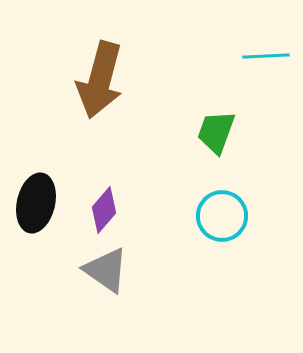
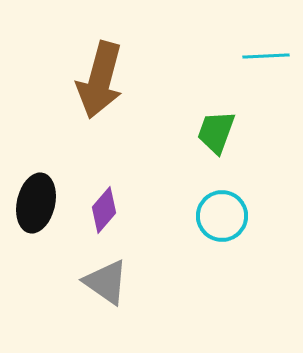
gray triangle: moved 12 px down
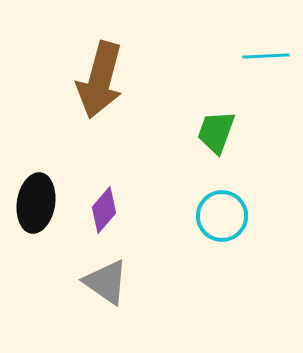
black ellipse: rotated 4 degrees counterclockwise
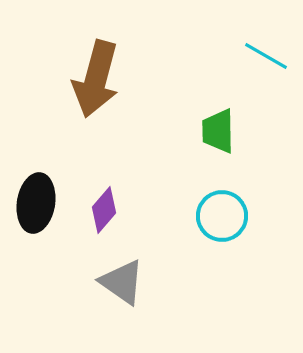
cyan line: rotated 33 degrees clockwise
brown arrow: moved 4 px left, 1 px up
green trapezoid: moved 2 px right, 1 px up; rotated 21 degrees counterclockwise
gray triangle: moved 16 px right
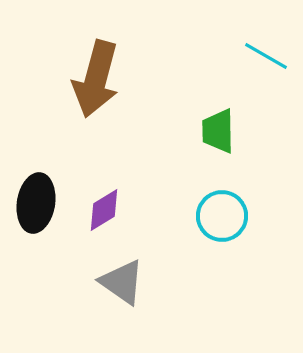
purple diamond: rotated 18 degrees clockwise
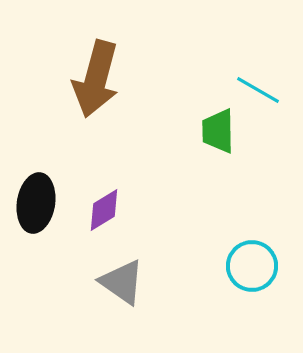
cyan line: moved 8 px left, 34 px down
cyan circle: moved 30 px right, 50 px down
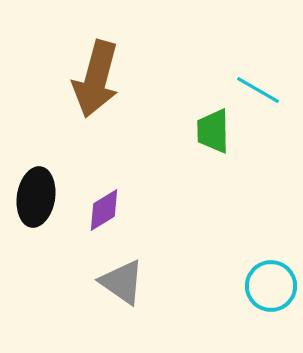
green trapezoid: moved 5 px left
black ellipse: moved 6 px up
cyan circle: moved 19 px right, 20 px down
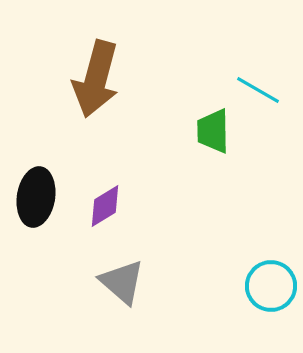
purple diamond: moved 1 px right, 4 px up
gray triangle: rotated 6 degrees clockwise
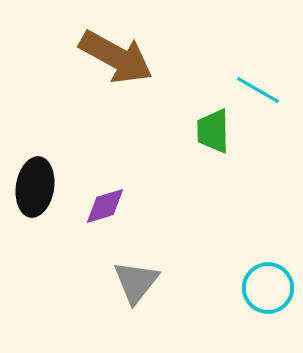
brown arrow: moved 20 px right, 22 px up; rotated 76 degrees counterclockwise
black ellipse: moved 1 px left, 10 px up
purple diamond: rotated 15 degrees clockwise
gray triangle: moved 14 px right; rotated 27 degrees clockwise
cyan circle: moved 3 px left, 2 px down
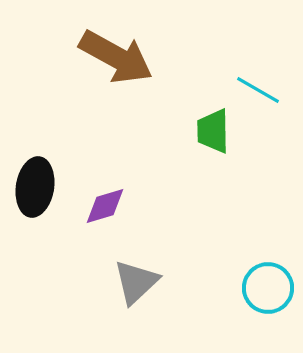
gray triangle: rotated 9 degrees clockwise
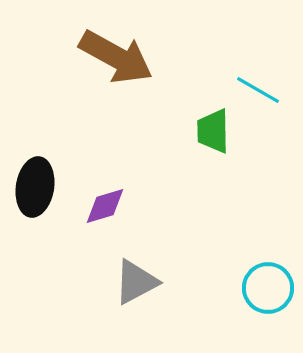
gray triangle: rotated 15 degrees clockwise
